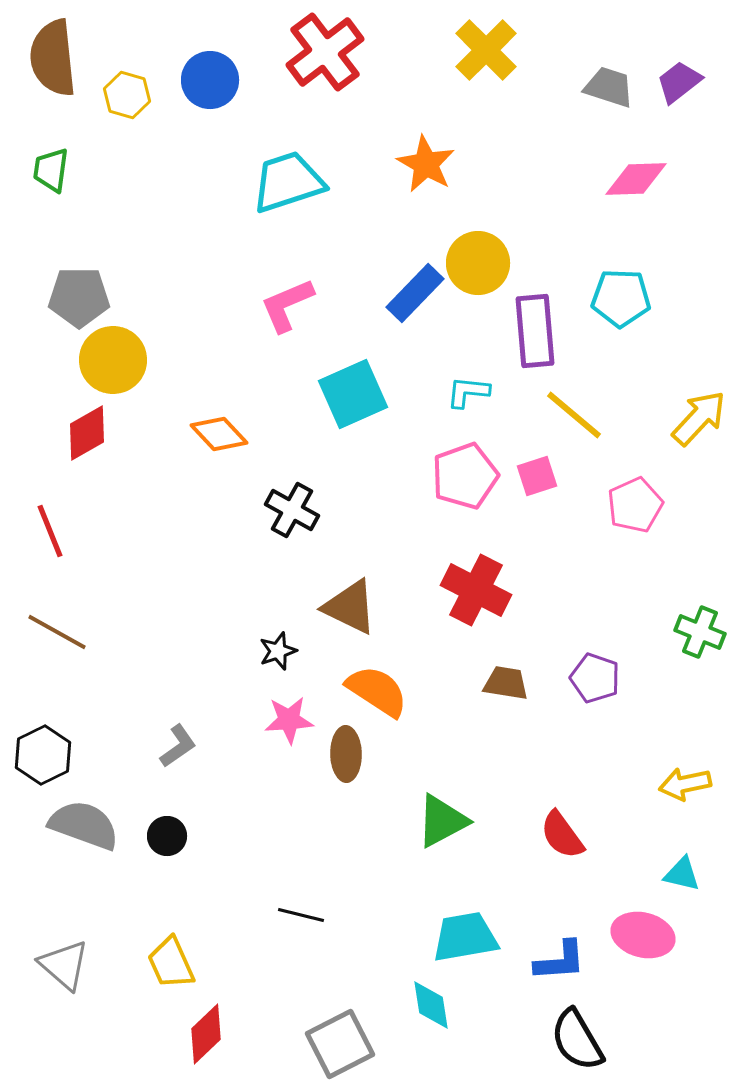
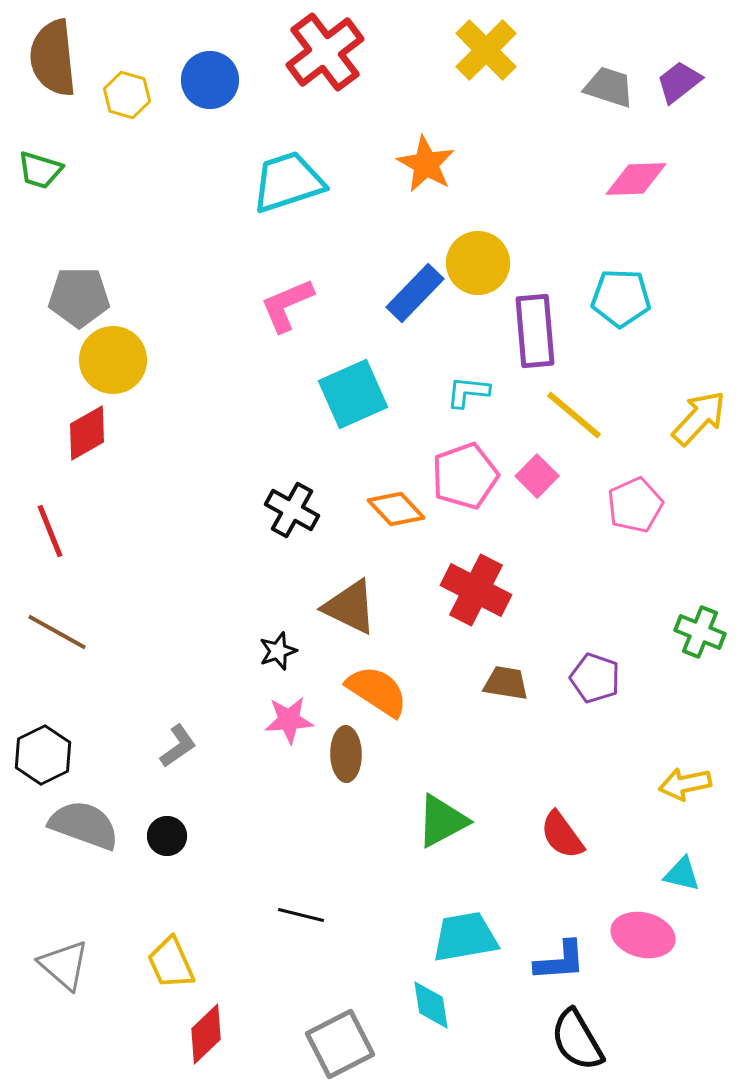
green trapezoid at (51, 170): moved 11 px left; rotated 81 degrees counterclockwise
orange diamond at (219, 434): moved 177 px right, 75 px down
pink square at (537, 476): rotated 27 degrees counterclockwise
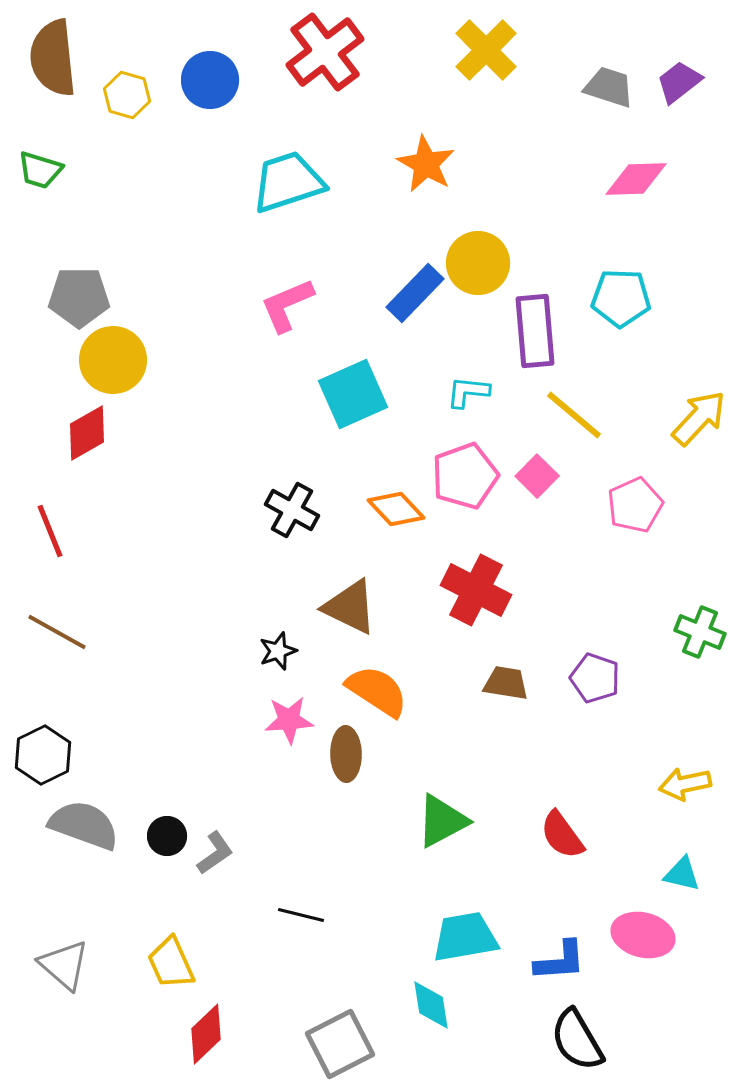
gray L-shape at (178, 746): moved 37 px right, 107 px down
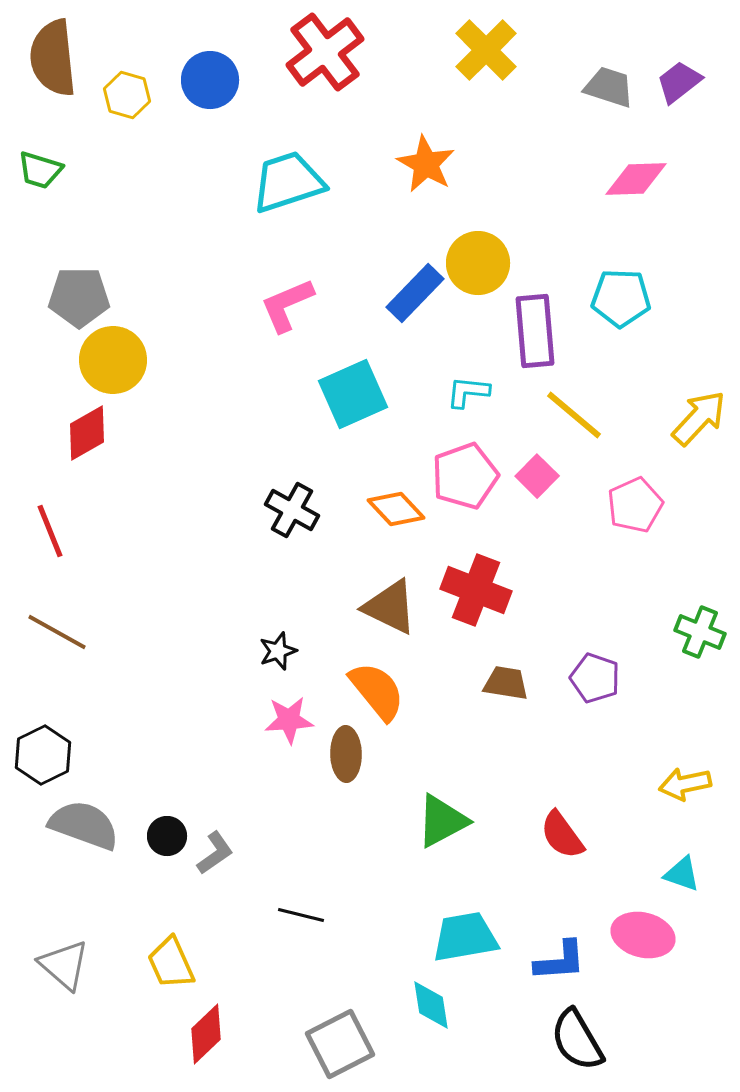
red cross at (476, 590): rotated 6 degrees counterclockwise
brown triangle at (350, 607): moved 40 px right
orange semicircle at (377, 691): rotated 18 degrees clockwise
cyan triangle at (682, 874): rotated 6 degrees clockwise
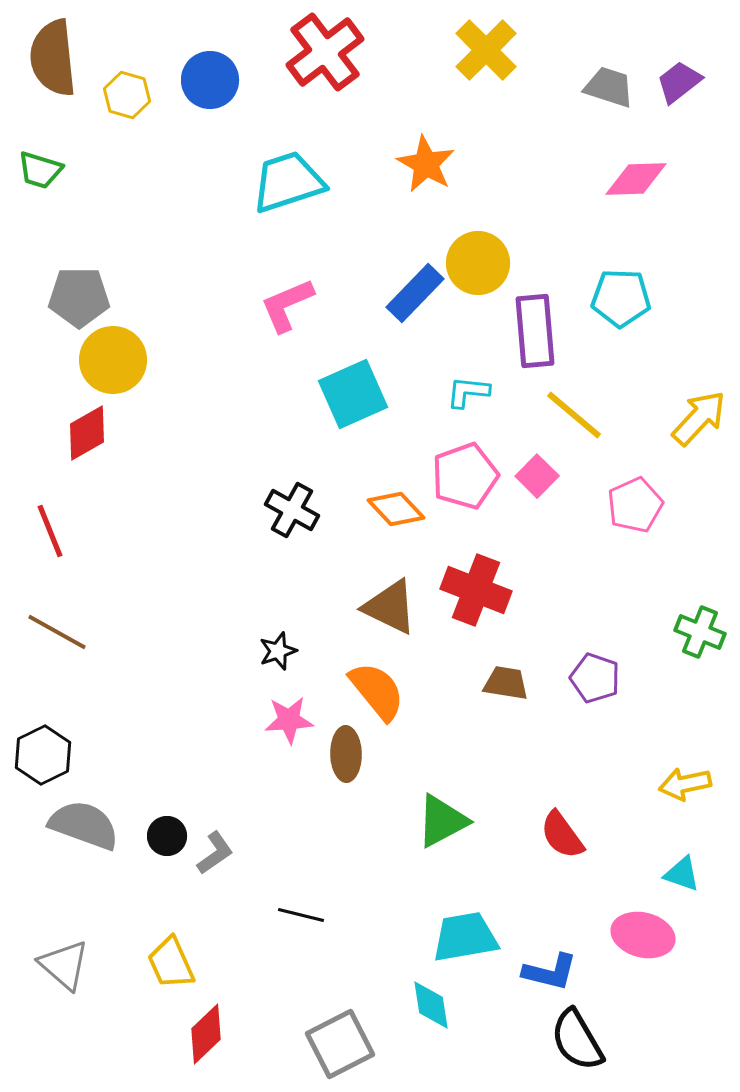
blue L-shape at (560, 961): moved 10 px left, 11 px down; rotated 18 degrees clockwise
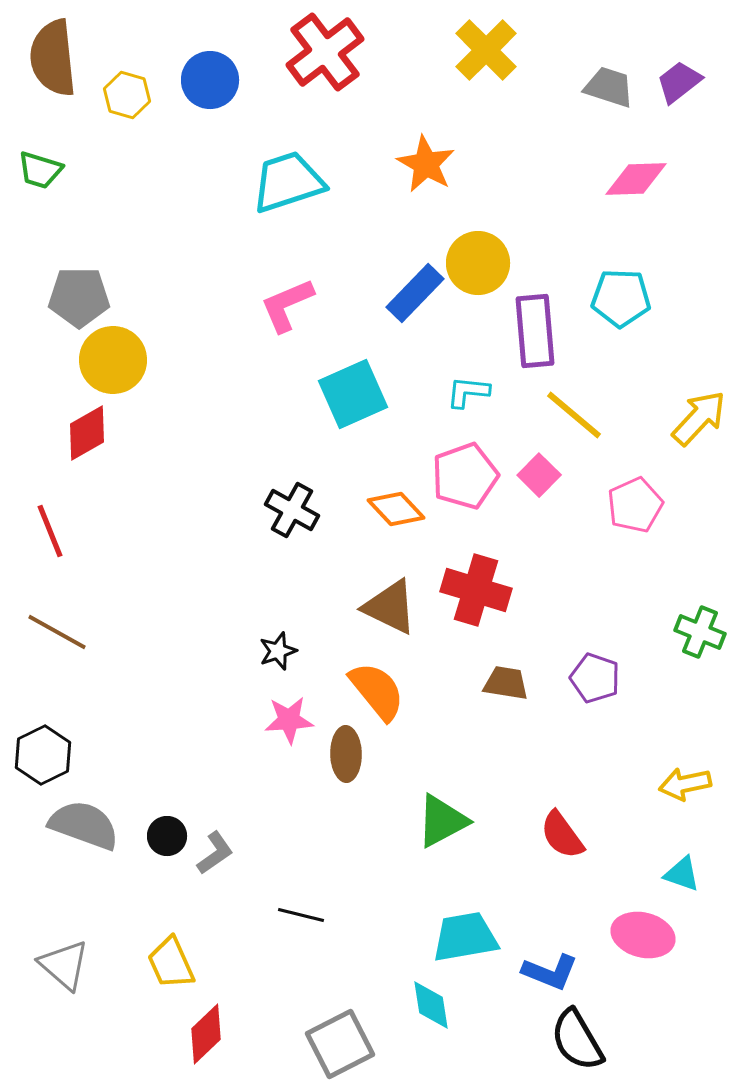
pink square at (537, 476): moved 2 px right, 1 px up
red cross at (476, 590): rotated 4 degrees counterclockwise
blue L-shape at (550, 972): rotated 8 degrees clockwise
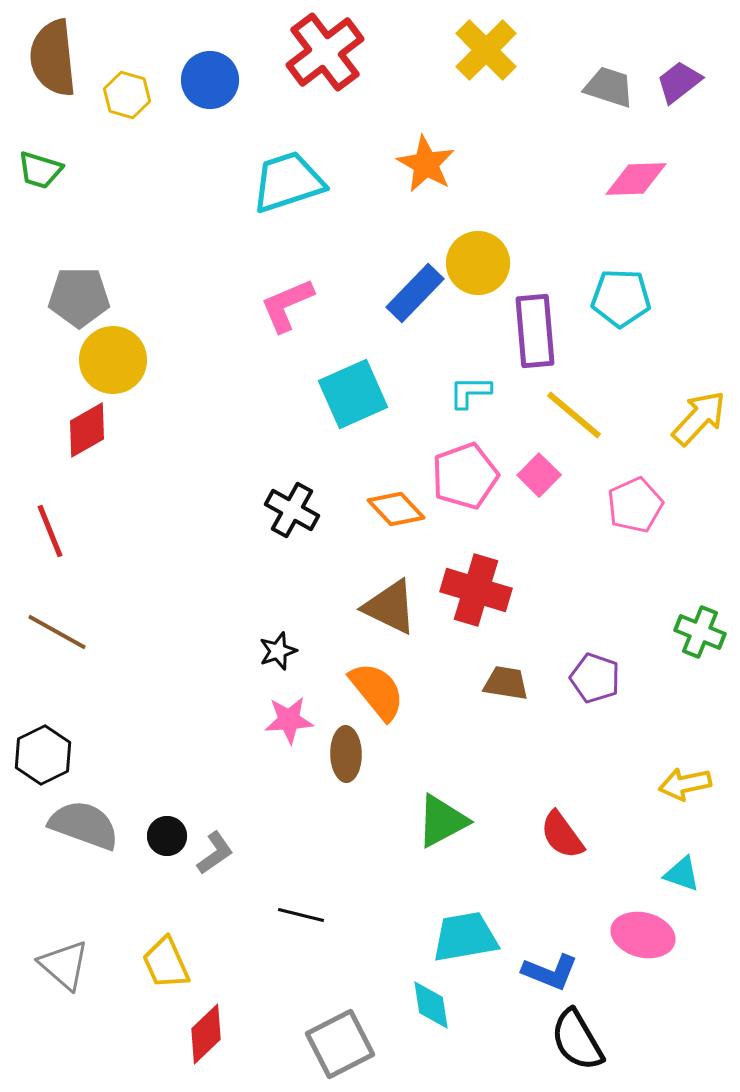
cyan L-shape at (468, 392): moved 2 px right; rotated 6 degrees counterclockwise
red diamond at (87, 433): moved 3 px up
yellow trapezoid at (171, 963): moved 5 px left
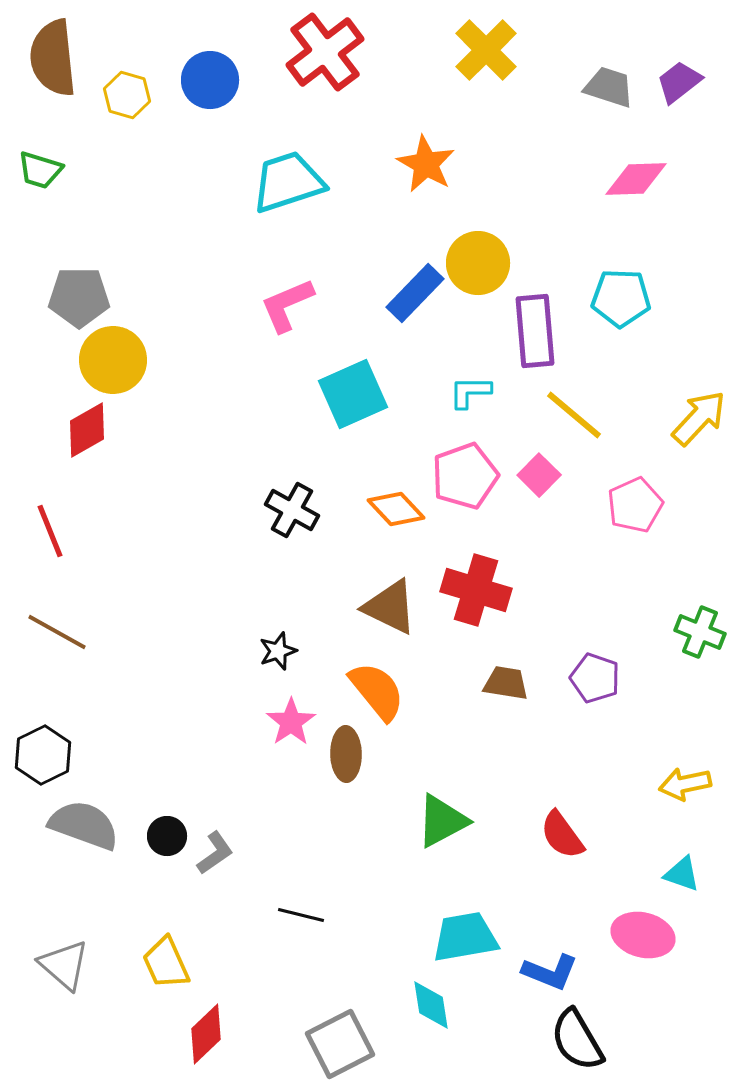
pink star at (289, 720): moved 2 px right, 2 px down; rotated 30 degrees counterclockwise
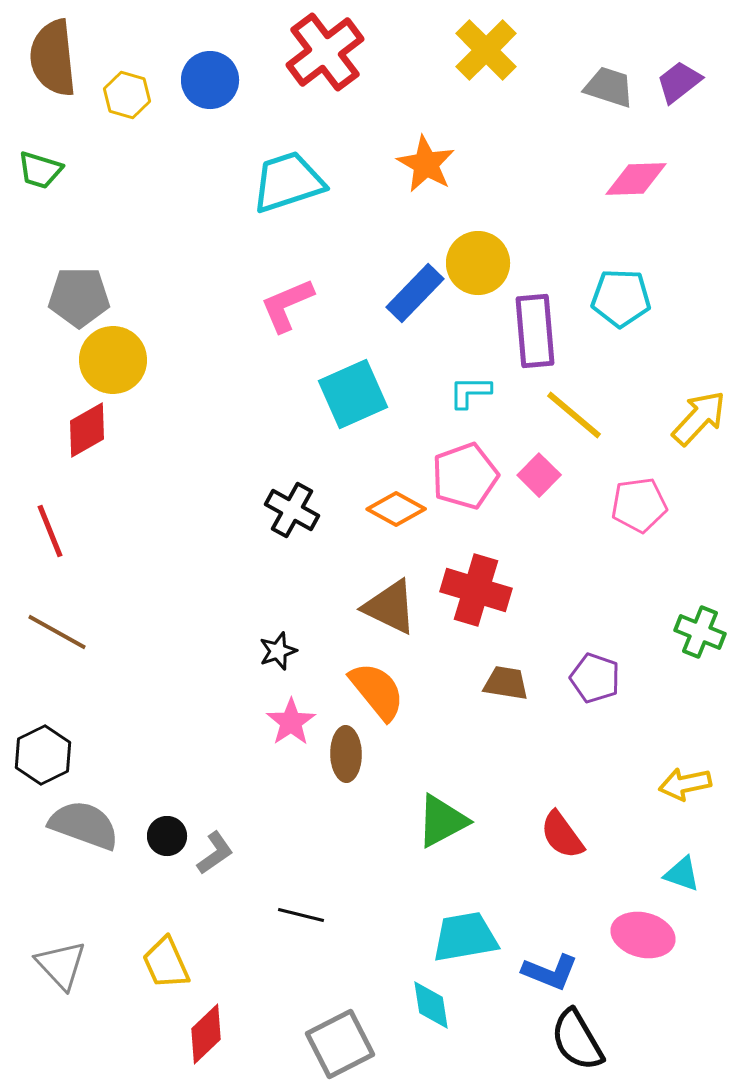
pink pentagon at (635, 505): moved 4 px right; rotated 16 degrees clockwise
orange diamond at (396, 509): rotated 18 degrees counterclockwise
gray triangle at (64, 965): moved 3 px left; rotated 6 degrees clockwise
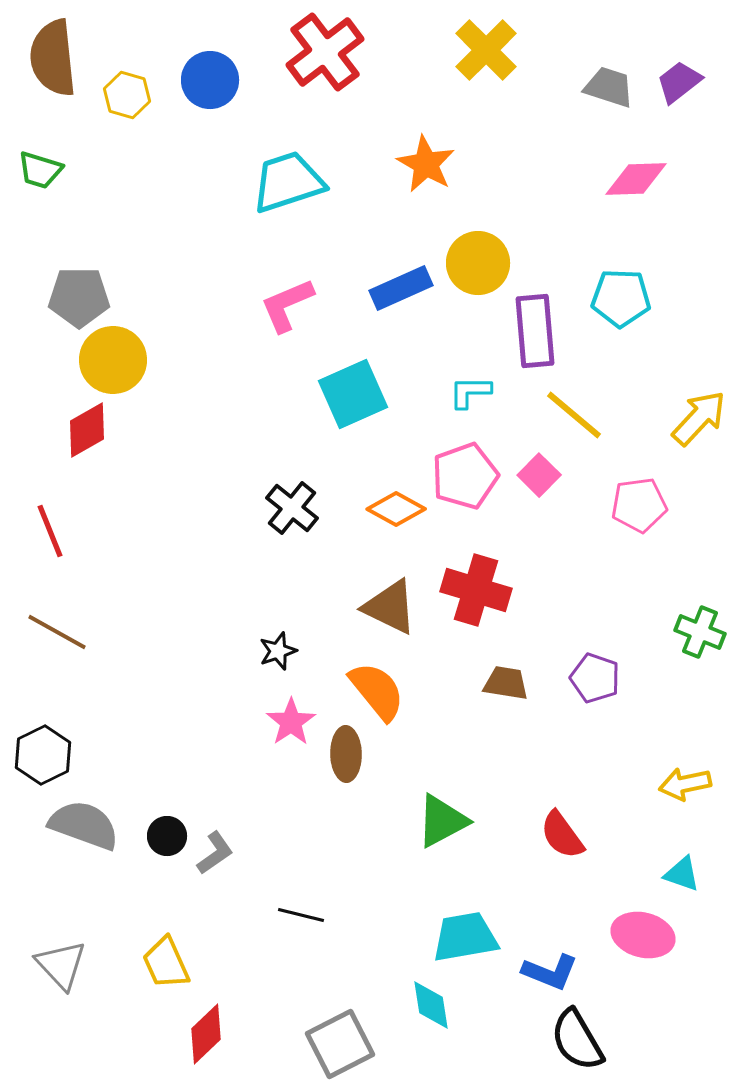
blue rectangle at (415, 293): moved 14 px left, 5 px up; rotated 22 degrees clockwise
black cross at (292, 510): moved 2 px up; rotated 10 degrees clockwise
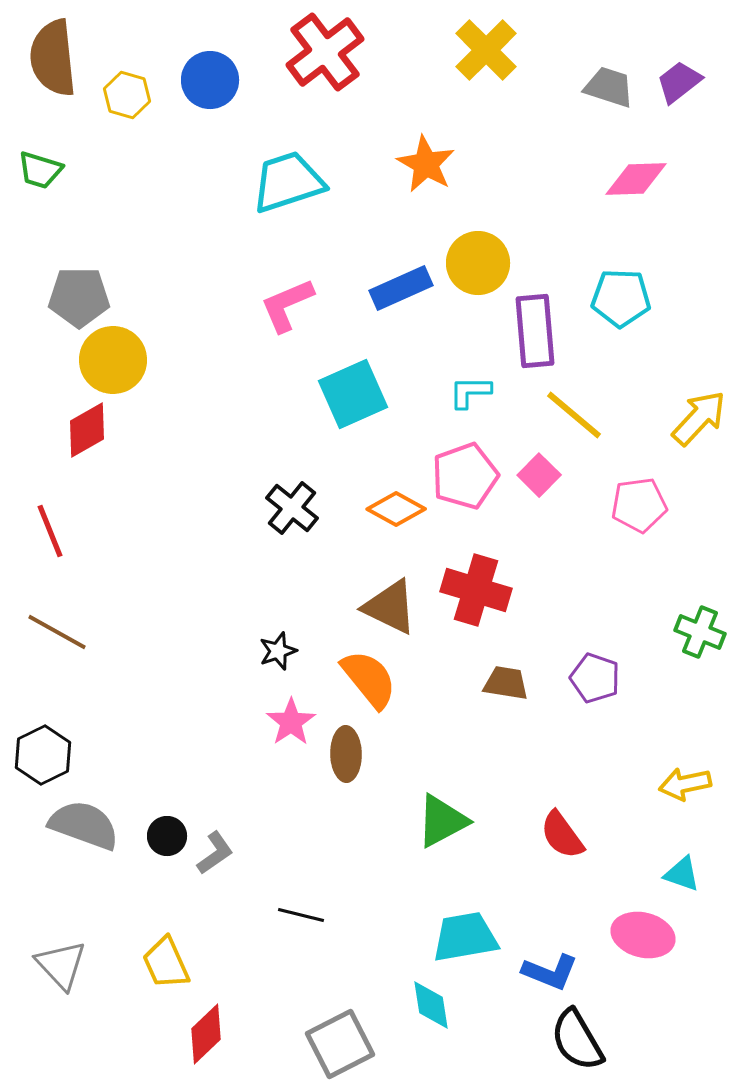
orange semicircle at (377, 691): moved 8 px left, 12 px up
